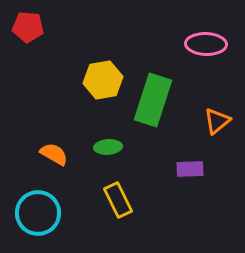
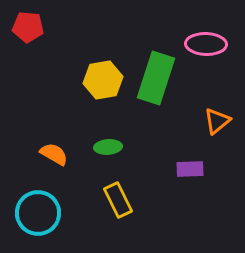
green rectangle: moved 3 px right, 22 px up
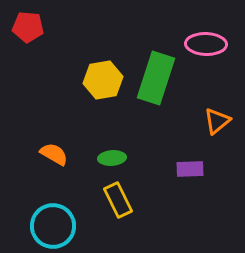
green ellipse: moved 4 px right, 11 px down
cyan circle: moved 15 px right, 13 px down
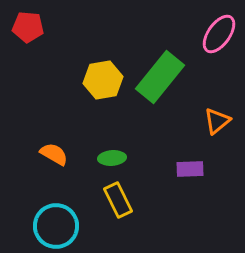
pink ellipse: moved 13 px right, 10 px up; rotated 57 degrees counterclockwise
green rectangle: moved 4 px right, 1 px up; rotated 21 degrees clockwise
cyan circle: moved 3 px right
